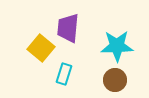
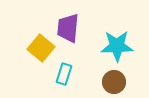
brown circle: moved 1 px left, 2 px down
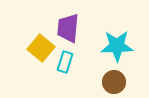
cyan rectangle: moved 1 px right, 12 px up
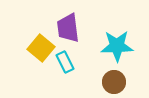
purple trapezoid: rotated 12 degrees counterclockwise
cyan rectangle: rotated 45 degrees counterclockwise
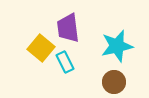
cyan star: rotated 12 degrees counterclockwise
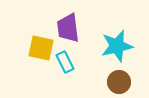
yellow square: rotated 28 degrees counterclockwise
brown circle: moved 5 px right
